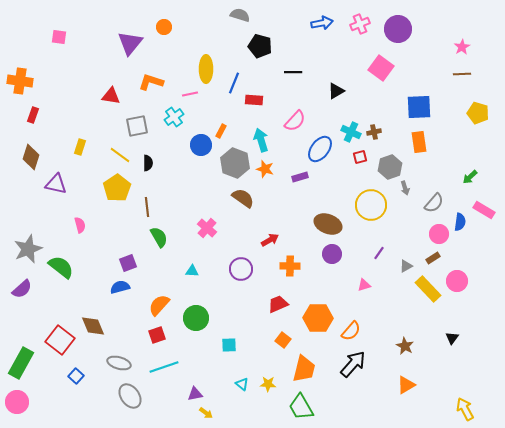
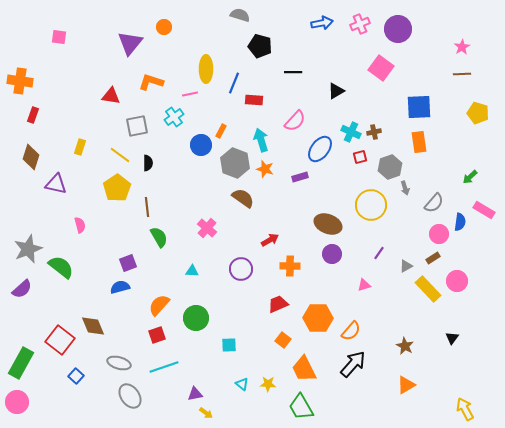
orange trapezoid at (304, 369): rotated 140 degrees clockwise
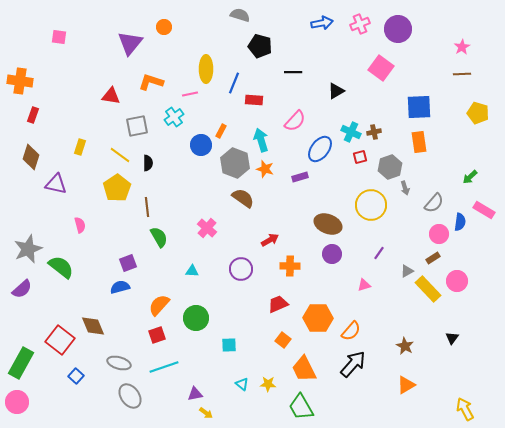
gray triangle at (406, 266): moved 1 px right, 5 px down
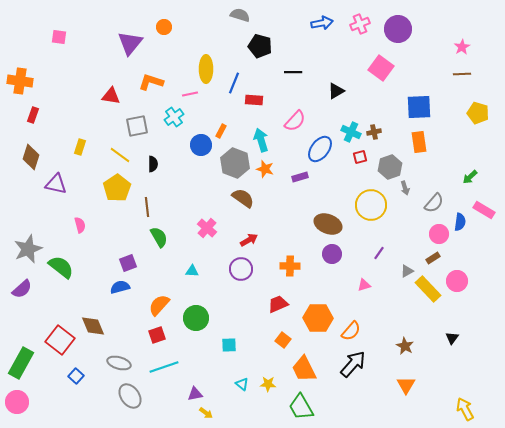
black semicircle at (148, 163): moved 5 px right, 1 px down
red arrow at (270, 240): moved 21 px left
orange triangle at (406, 385): rotated 30 degrees counterclockwise
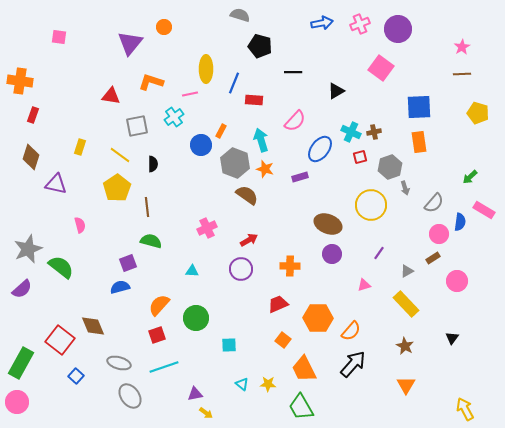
brown semicircle at (243, 198): moved 4 px right, 3 px up
pink cross at (207, 228): rotated 24 degrees clockwise
green semicircle at (159, 237): moved 8 px left, 4 px down; rotated 45 degrees counterclockwise
yellow rectangle at (428, 289): moved 22 px left, 15 px down
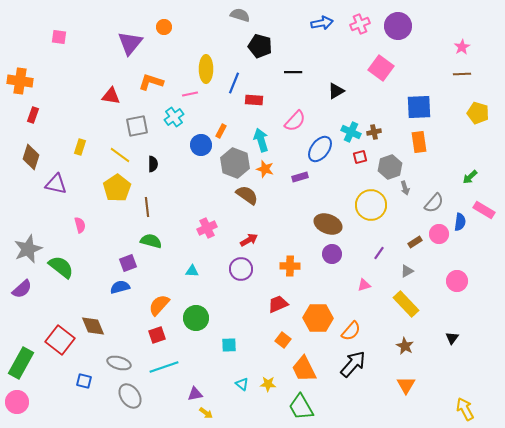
purple circle at (398, 29): moved 3 px up
brown rectangle at (433, 258): moved 18 px left, 16 px up
blue square at (76, 376): moved 8 px right, 5 px down; rotated 28 degrees counterclockwise
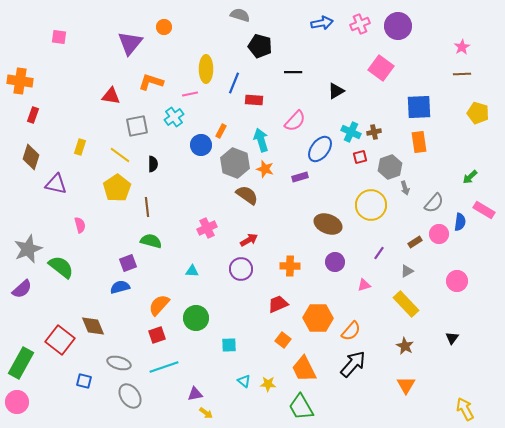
purple circle at (332, 254): moved 3 px right, 8 px down
cyan triangle at (242, 384): moved 2 px right, 3 px up
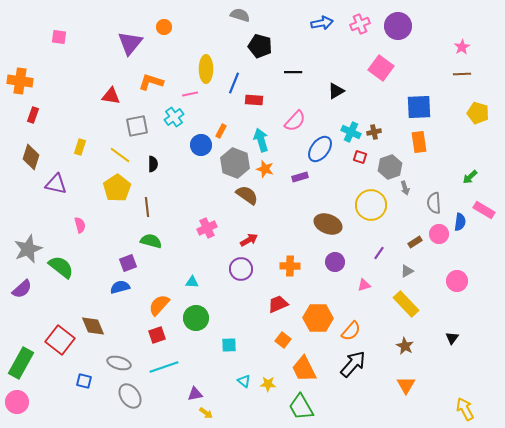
red square at (360, 157): rotated 32 degrees clockwise
gray semicircle at (434, 203): rotated 135 degrees clockwise
cyan triangle at (192, 271): moved 11 px down
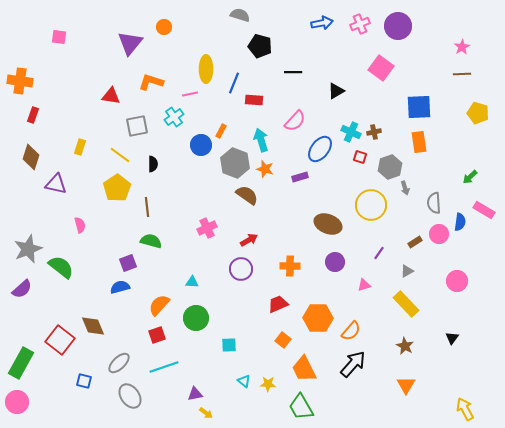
gray ellipse at (119, 363): rotated 60 degrees counterclockwise
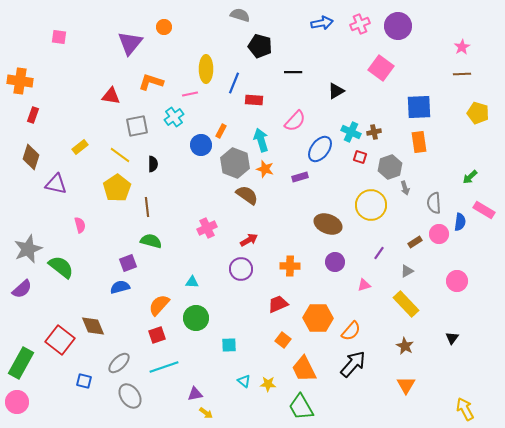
yellow rectangle at (80, 147): rotated 35 degrees clockwise
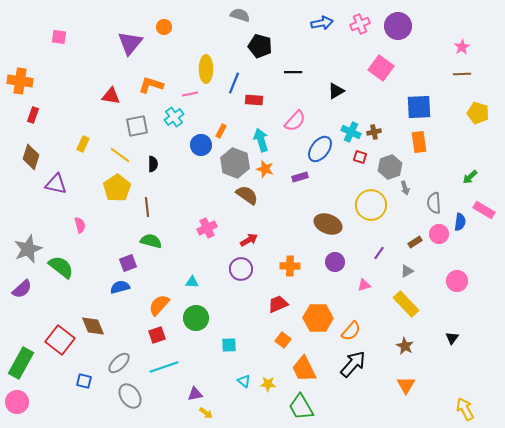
orange L-shape at (151, 82): moved 3 px down
yellow rectangle at (80, 147): moved 3 px right, 3 px up; rotated 28 degrees counterclockwise
